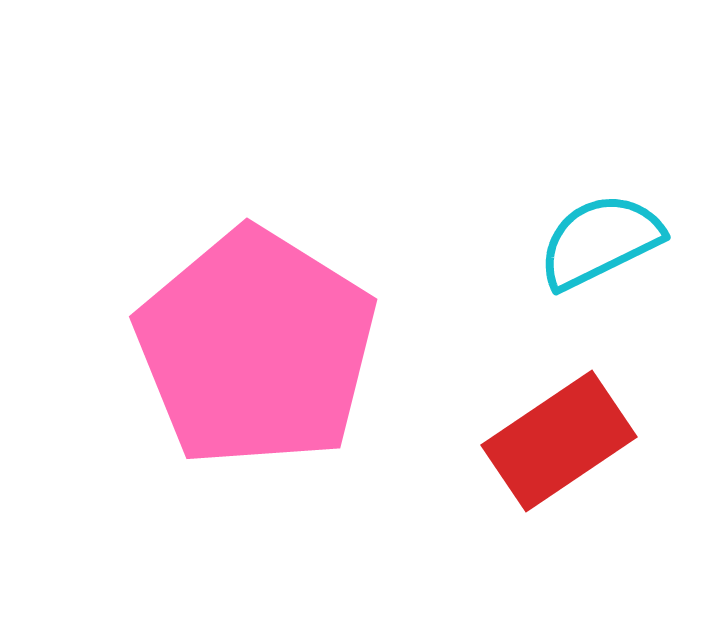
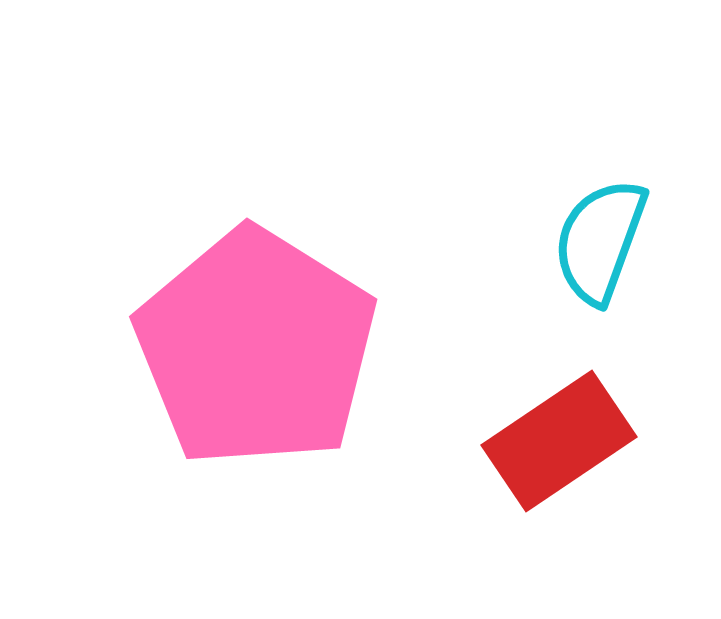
cyan semicircle: rotated 44 degrees counterclockwise
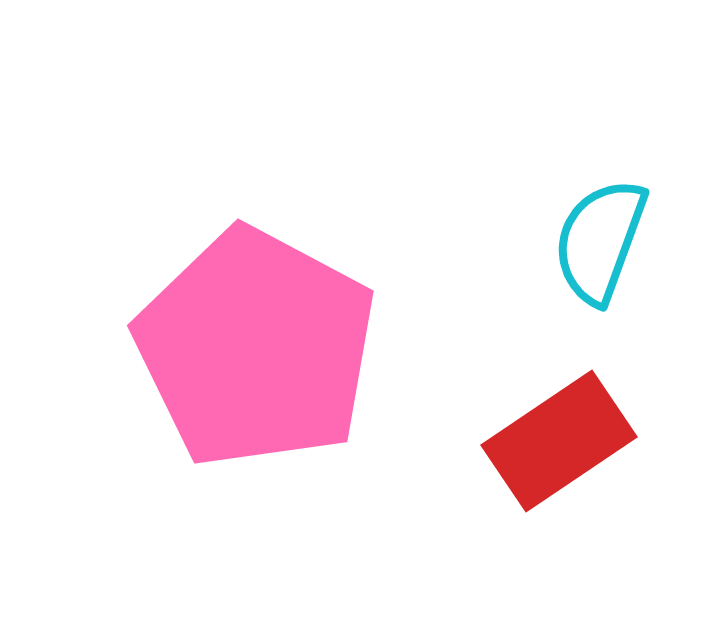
pink pentagon: rotated 4 degrees counterclockwise
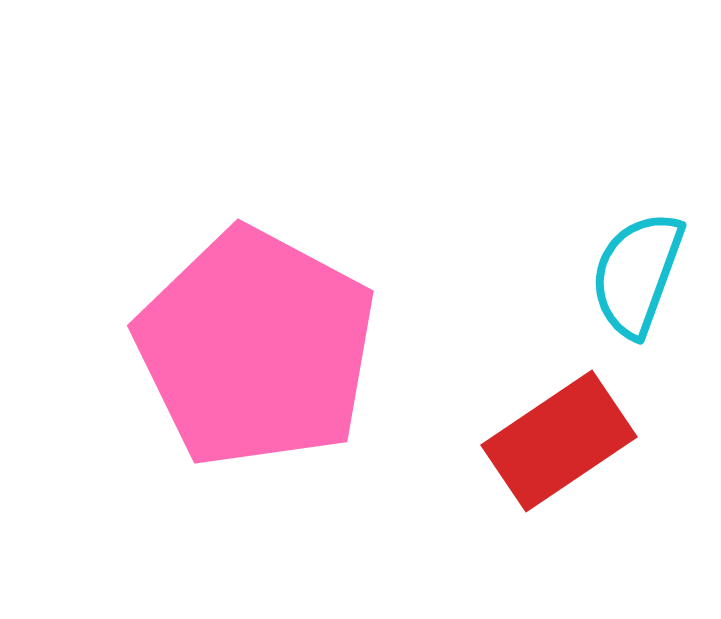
cyan semicircle: moved 37 px right, 33 px down
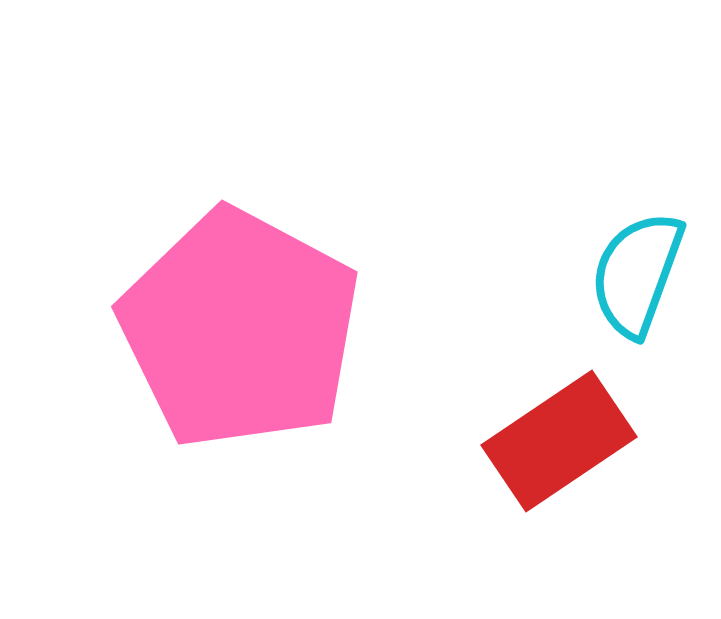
pink pentagon: moved 16 px left, 19 px up
